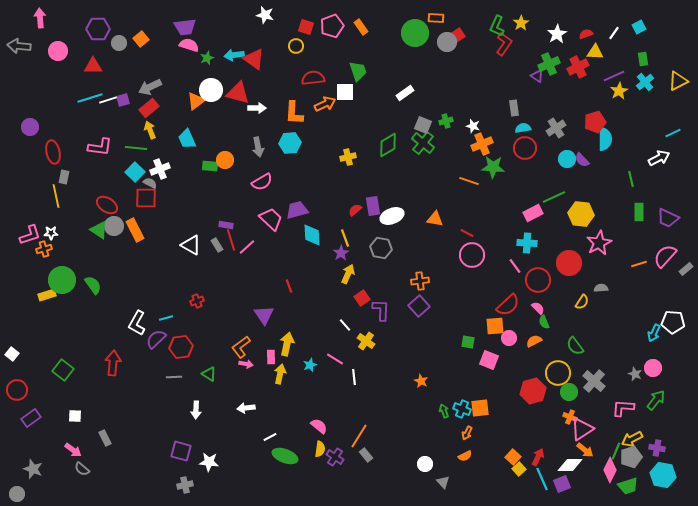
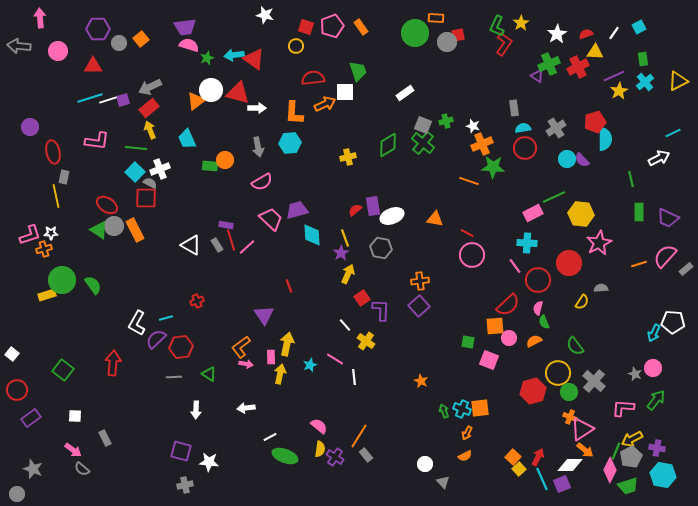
red square at (458, 35): rotated 24 degrees clockwise
pink L-shape at (100, 147): moved 3 px left, 6 px up
pink semicircle at (538, 308): rotated 120 degrees counterclockwise
gray pentagon at (631, 457): rotated 10 degrees counterclockwise
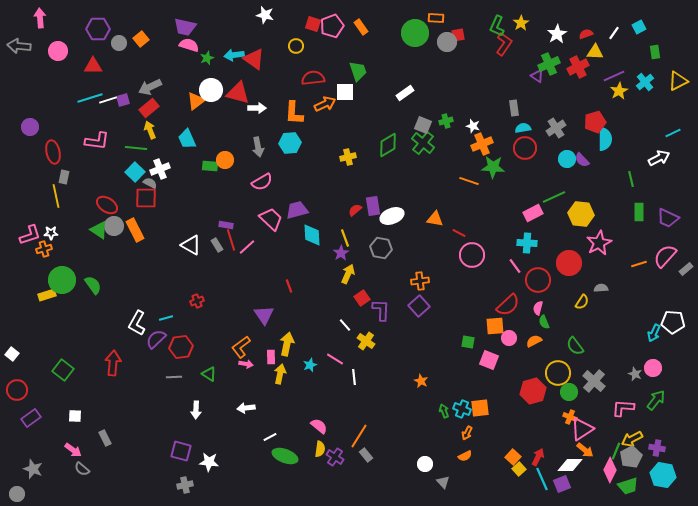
purple trapezoid at (185, 27): rotated 20 degrees clockwise
red square at (306, 27): moved 7 px right, 3 px up
green rectangle at (643, 59): moved 12 px right, 7 px up
red line at (467, 233): moved 8 px left
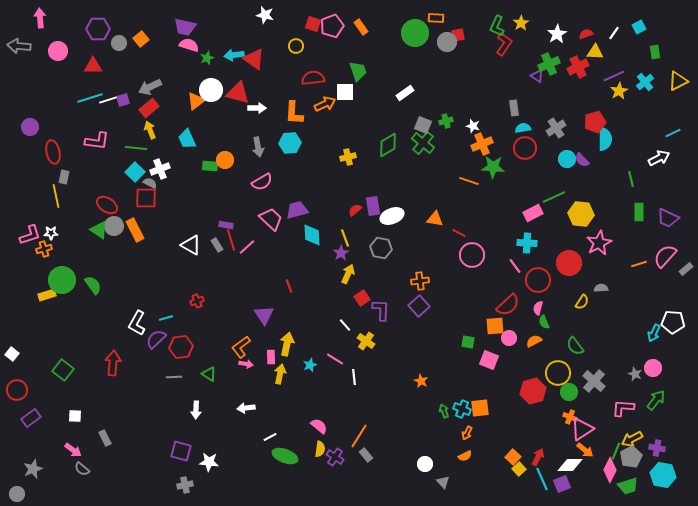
gray star at (33, 469): rotated 30 degrees clockwise
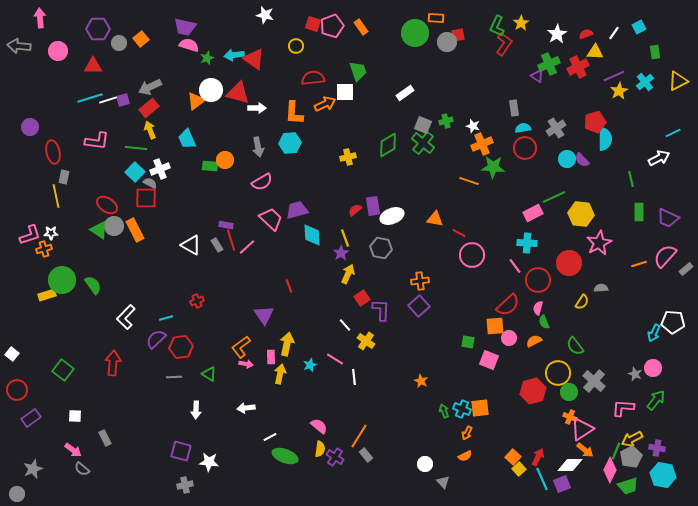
white L-shape at (137, 323): moved 11 px left, 6 px up; rotated 15 degrees clockwise
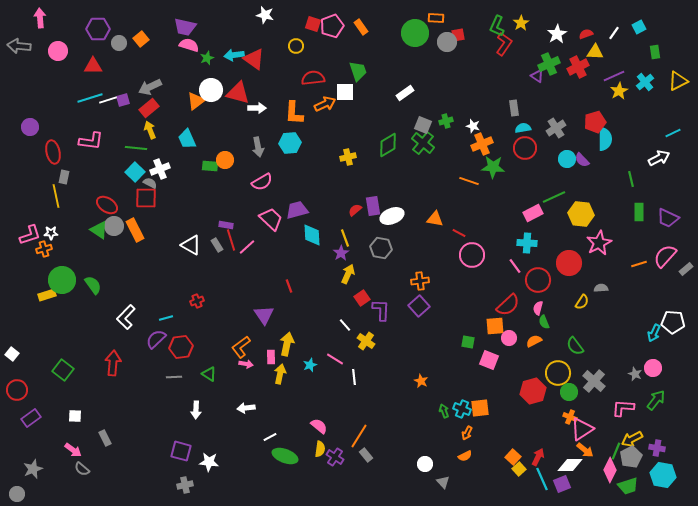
pink L-shape at (97, 141): moved 6 px left
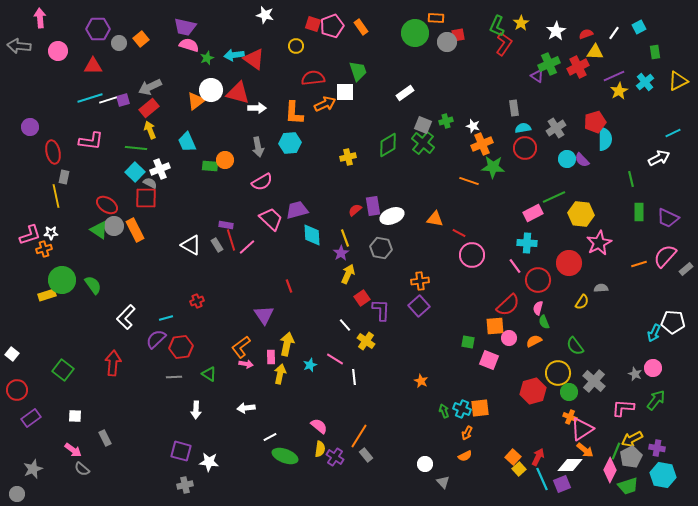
white star at (557, 34): moved 1 px left, 3 px up
cyan trapezoid at (187, 139): moved 3 px down
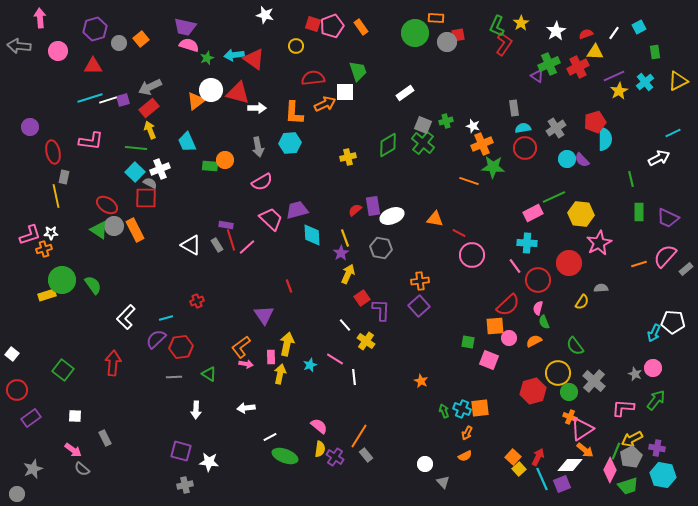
purple hexagon at (98, 29): moved 3 px left; rotated 15 degrees counterclockwise
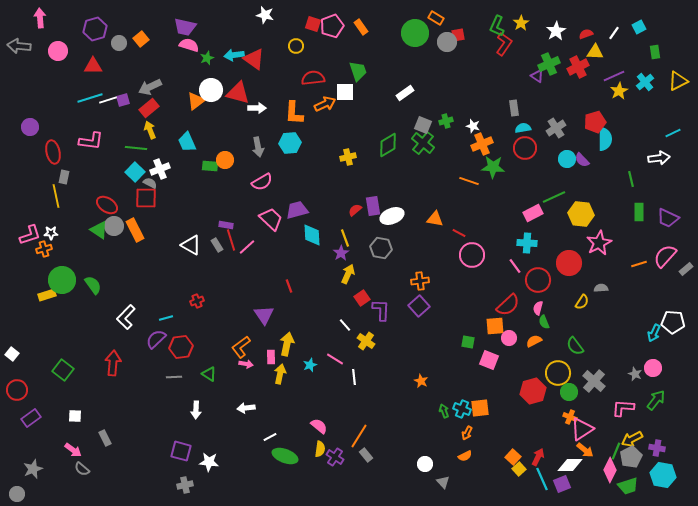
orange rectangle at (436, 18): rotated 28 degrees clockwise
white arrow at (659, 158): rotated 20 degrees clockwise
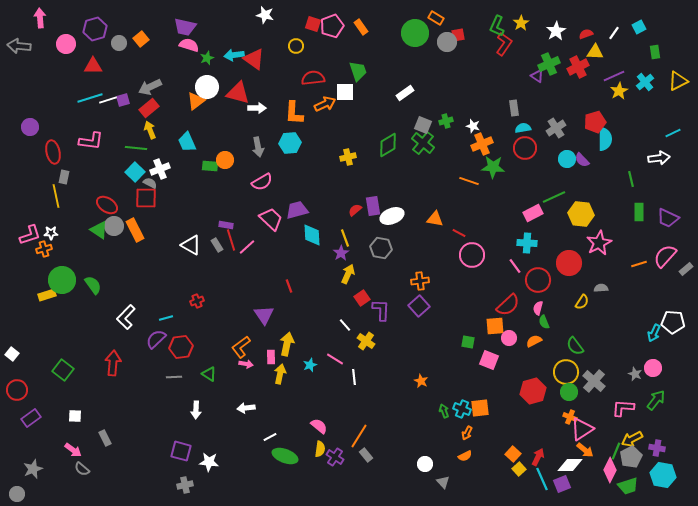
pink circle at (58, 51): moved 8 px right, 7 px up
white circle at (211, 90): moved 4 px left, 3 px up
yellow circle at (558, 373): moved 8 px right, 1 px up
orange square at (513, 457): moved 3 px up
